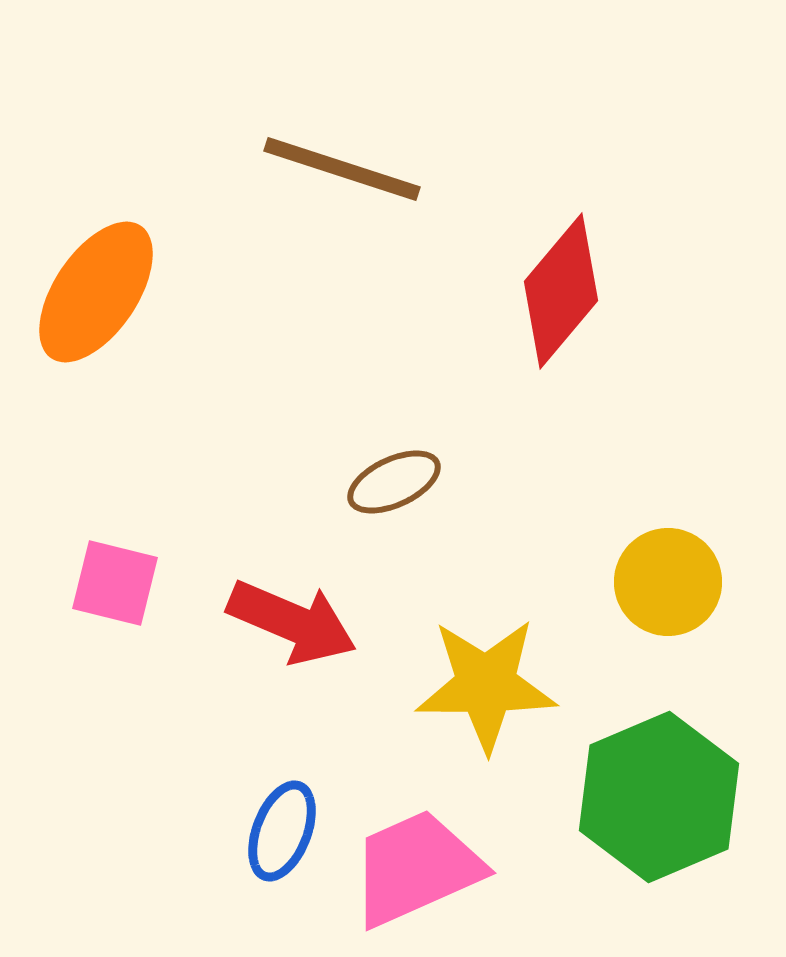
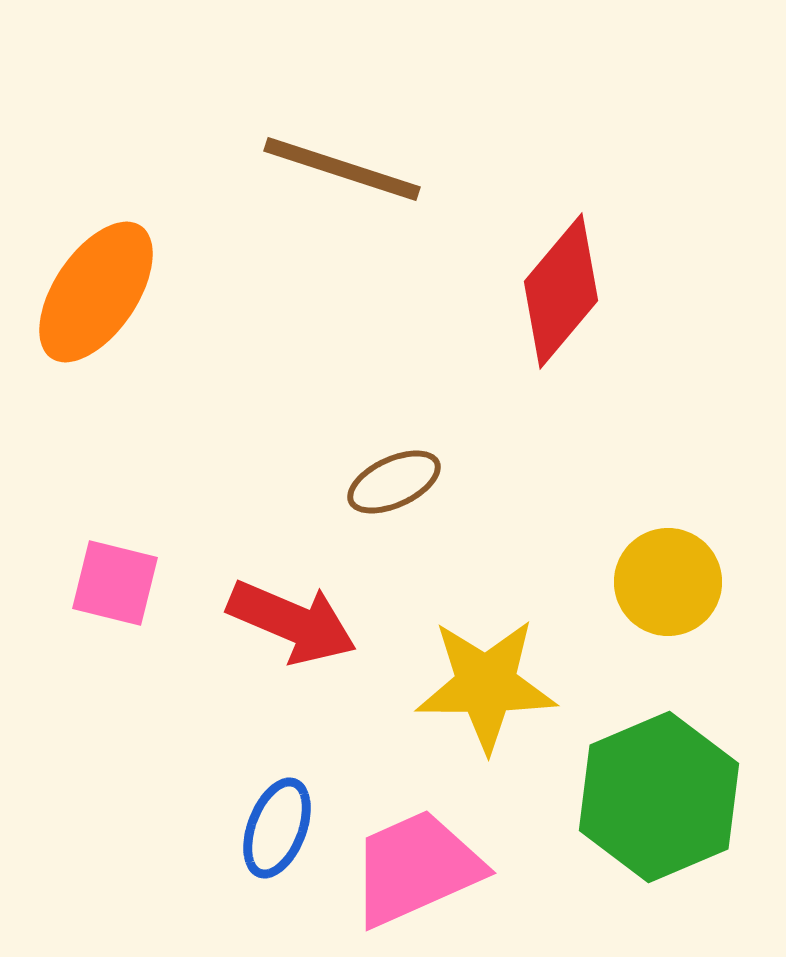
blue ellipse: moved 5 px left, 3 px up
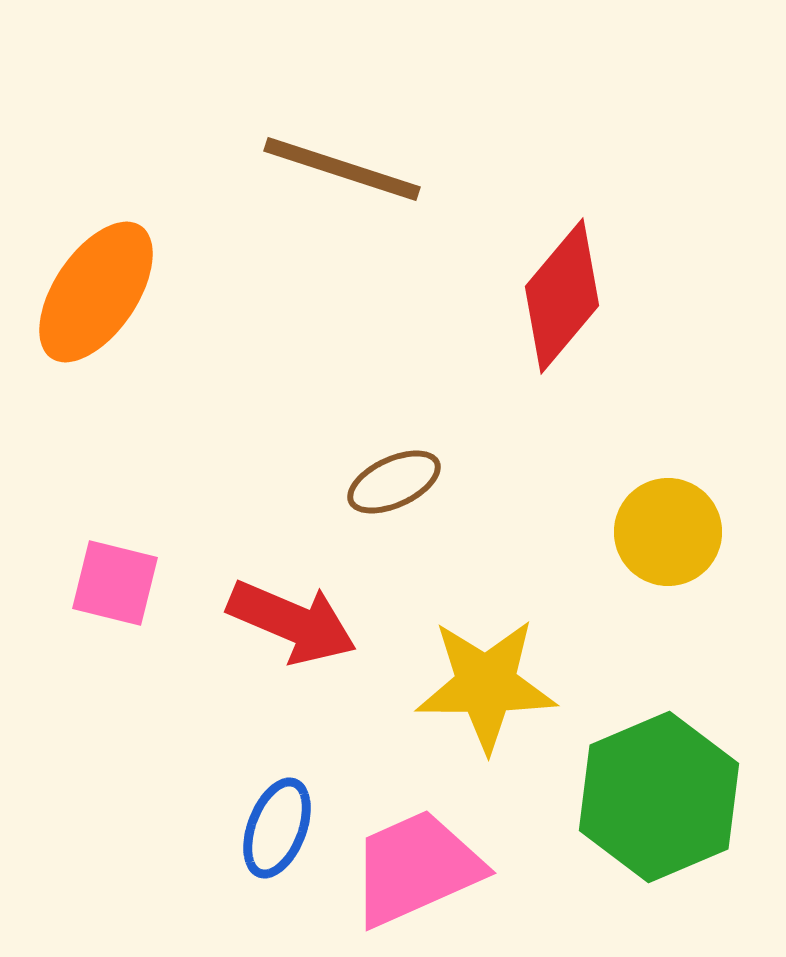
red diamond: moved 1 px right, 5 px down
yellow circle: moved 50 px up
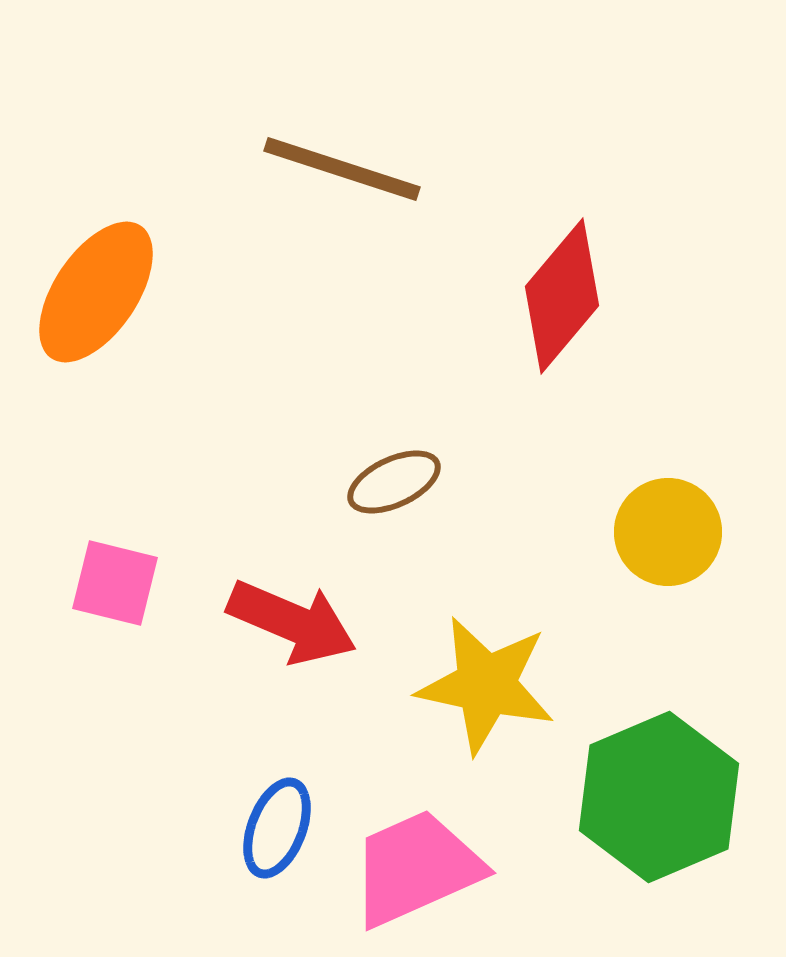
yellow star: rotated 12 degrees clockwise
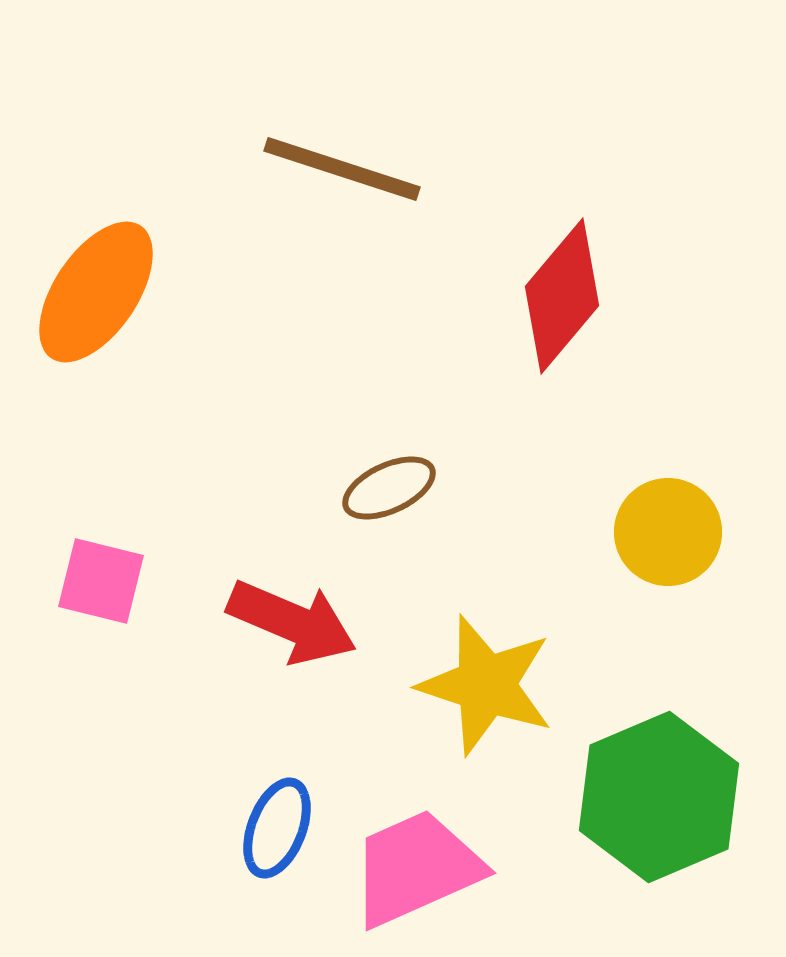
brown ellipse: moved 5 px left, 6 px down
pink square: moved 14 px left, 2 px up
yellow star: rotated 6 degrees clockwise
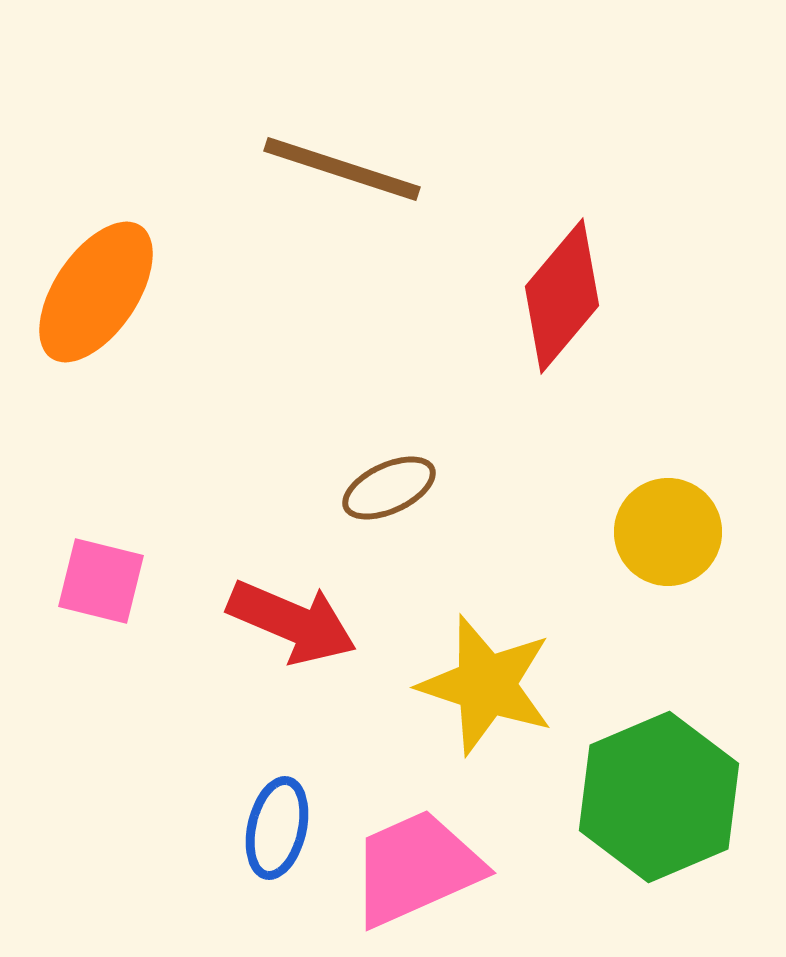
blue ellipse: rotated 8 degrees counterclockwise
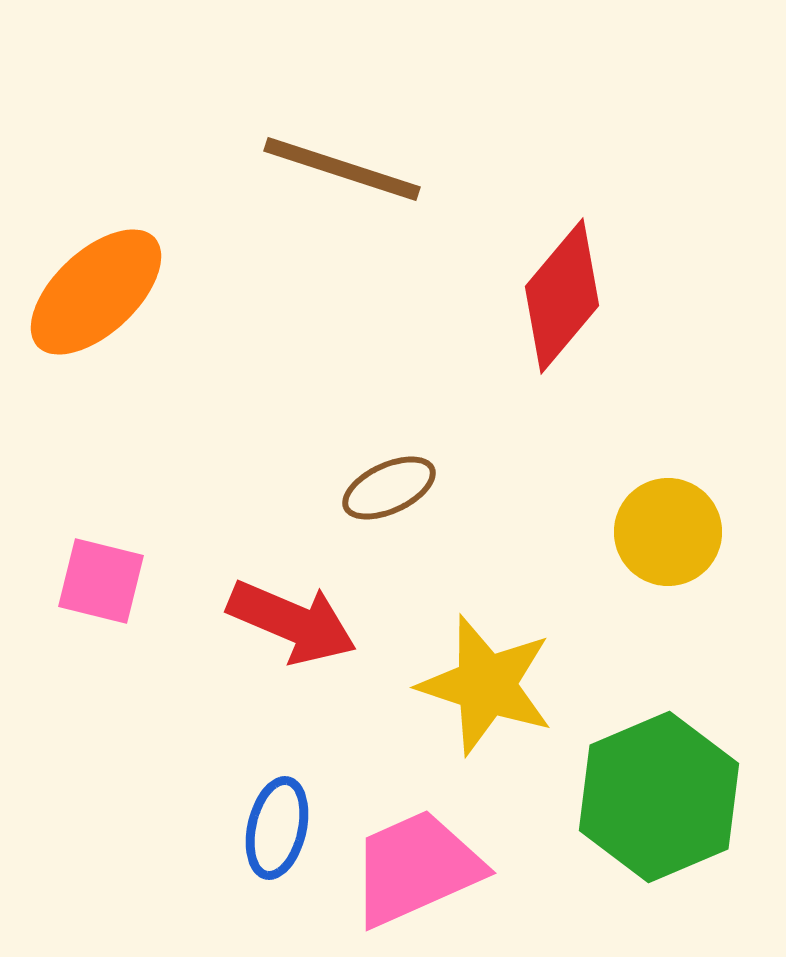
orange ellipse: rotated 13 degrees clockwise
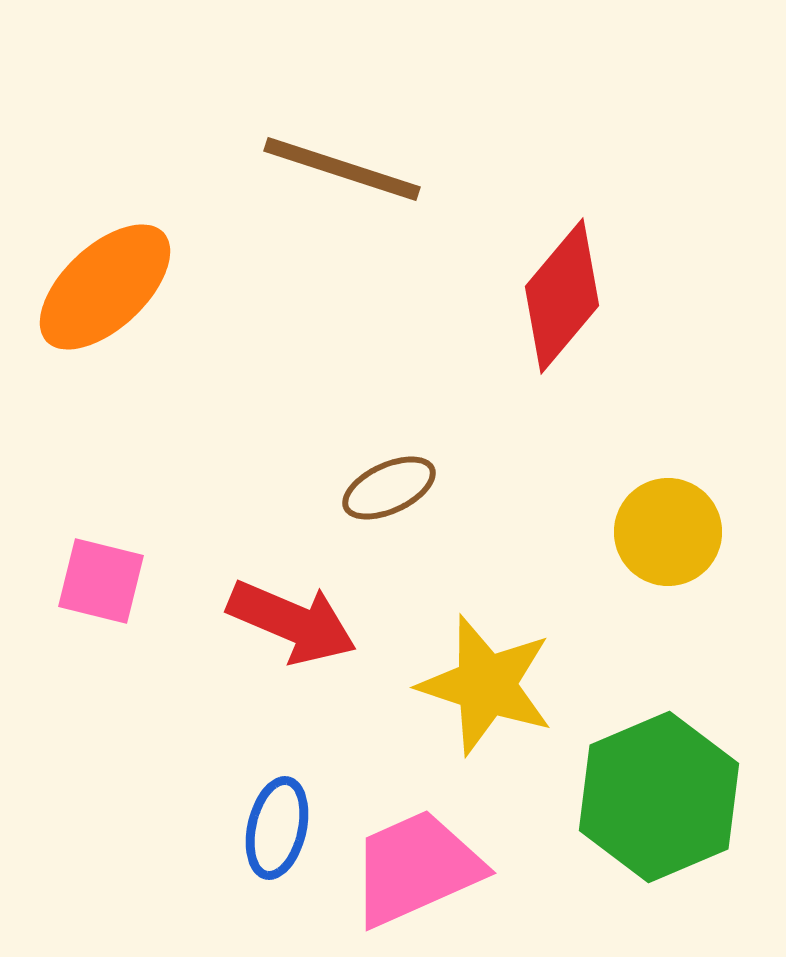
orange ellipse: moved 9 px right, 5 px up
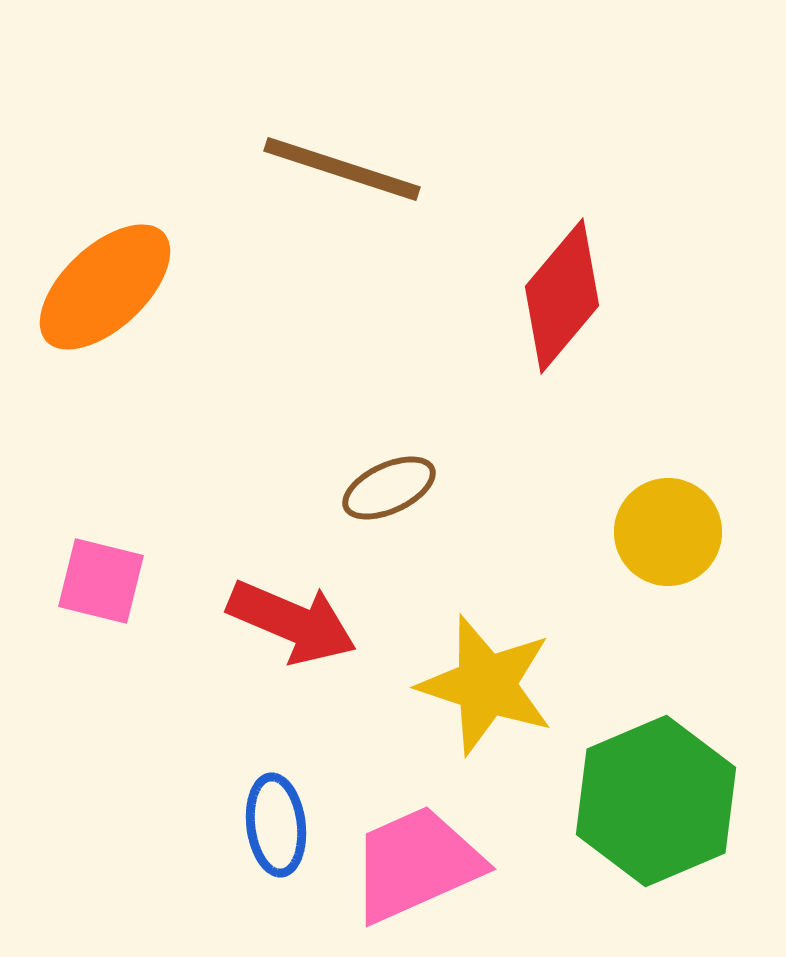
green hexagon: moved 3 px left, 4 px down
blue ellipse: moved 1 px left, 3 px up; rotated 20 degrees counterclockwise
pink trapezoid: moved 4 px up
